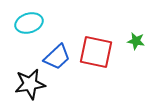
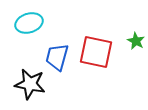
green star: rotated 18 degrees clockwise
blue trapezoid: rotated 148 degrees clockwise
black star: rotated 20 degrees clockwise
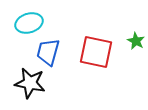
blue trapezoid: moved 9 px left, 5 px up
black star: moved 1 px up
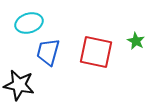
black star: moved 11 px left, 2 px down
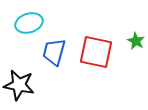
blue trapezoid: moved 6 px right
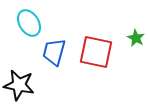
cyan ellipse: rotated 76 degrees clockwise
green star: moved 3 px up
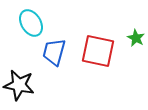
cyan ellipse: moved 2 px right
red square: moved 2 px right, 1 px up
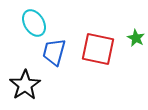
cyan ellipse: moved 3 px right
red square: moved 2 px up
black star: moved 6 px right; rotated 28 degrees clockwise
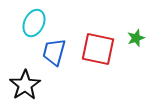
cyan ellipse: rotated 56 degrees clockwise
green star: rotated 24 degrees clockwise
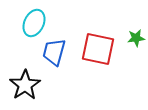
green star: rotated 12 degrees clockwise
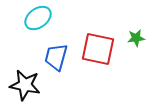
cyan ellipse: moved 4 px right, 5 px up; rotated 28 degrees clockwise
blue trapezoid: moved 2 px right, 5 px down
black star: rotated 28 degrees counterclockwise
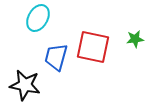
cyan ellipse: rotated 24 degrees counterclockwise
green star: moved 1 px left, 1 px down
red square: moved 5 px left, 2 px up
